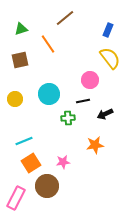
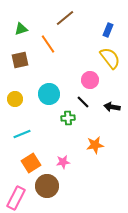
black line: moved 1 px down; rotated 56 degrees clockwise
black arrow: moved 7 px right, 7 px up; rotated 35 degrees clockwise
cyan line: moved 2 px left, 7 px up
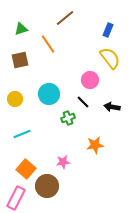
green cross: rotated 16 degrees counterclockwise
orange square: moved 5 px left, 6 px down; rotated 18 degrees counterclockwise
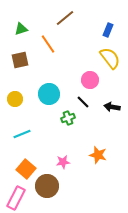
orange star: moved 3 px right, 10 px down; rotated 24 degrees clockwise
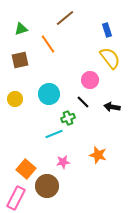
blue rectangle: moved 1 px left; rotated 40 degrees counterclockwise
cyan line: moved 32 px right
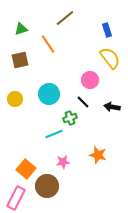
green cross: moved 2 px right
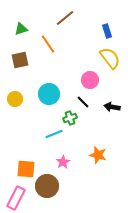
blue rectangle: moved 1 px down
pink star: rotated 24 degrees counterclockwise
orange square: rotated 36 degrees counterclockwise
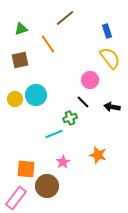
cyan circle: moved 13 px left, 1 px down
pink rectangle: rotated 10 degrees clockwise
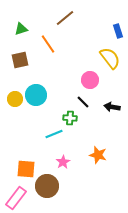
blue rectangle: moved 11 px right
green cross: rotated 24 degrees clockwise
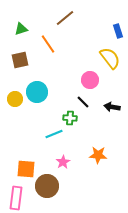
cyan circle: moved 1 px right, 3 px up
orange star: rotated 12 degrees counterclockwise
pink rectangle: rotated 30 degrees counterclockwise
